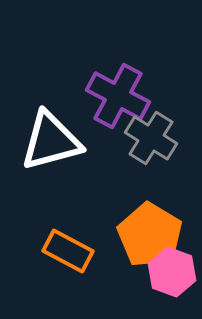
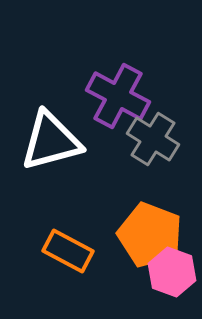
gray cross: moved 2 px right, 1 px down
orange pentagon: rotated 10 degrees counterclockwise
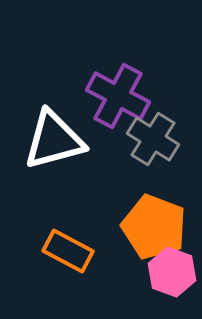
white triangle: moved 3 px right, 1 px up
orange pentagon: moved 4 px right, 8 px up
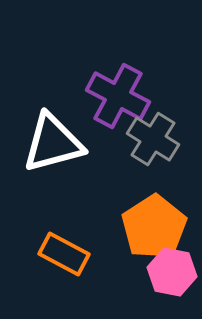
white triangle: moved 1 px left, 3 px down
orange pentagon: rotated 18 degrees clockwise
orange rectangle: moved 4 px left, 3 px down
pink hexagon: rotated 9 degrees counterclockwise
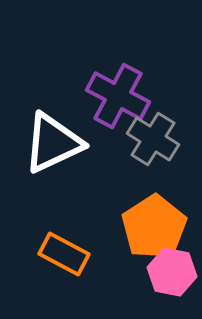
white triangle: rotated 10 degrees counterclockwise
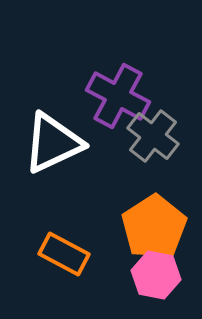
gray cross: moved 3 px up; rotated 6 degrees clockwise
pink hexagon: moved 16 px left, 3 px down
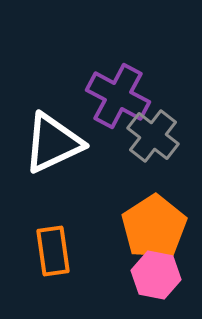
orange rectangle: moved 11 px left, 3 px up; rotated 54 degrees clockwise
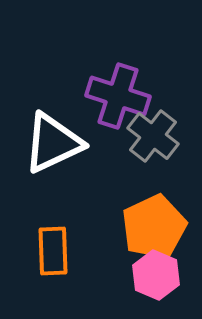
purple cross: rotated 10 degrees counterclockwise
orange pentagon: rotated 8 degrees clockwise
orange rectangle: rotated 6 degrees clockwise
pink hexagon: rotated 12 degrees clockwise
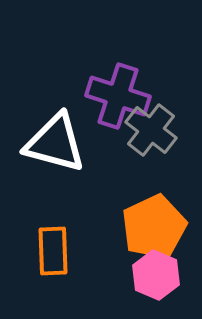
gray cross: moved 2 px left, 6 px up
white triangle: moved 2 px right; rotated 40 degrees clockwise
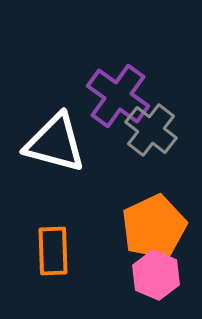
purple cross: rotated 18 degrees clockwise
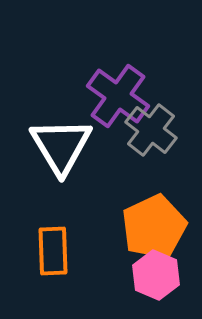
white triangle: moved 6 px right, 3 px down; rotated 44 degrees clockwise
